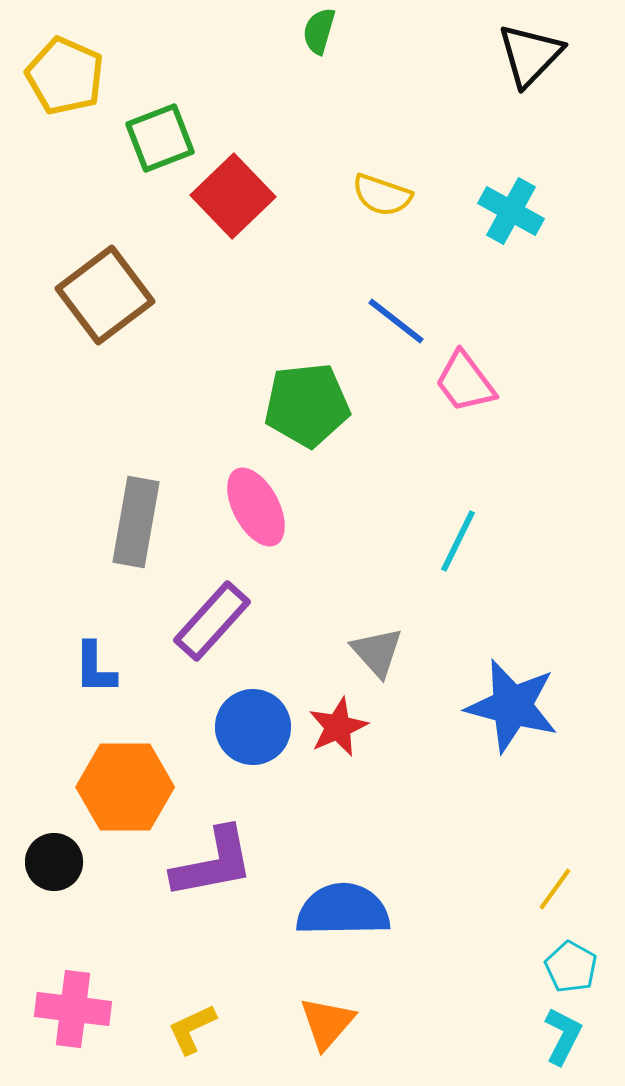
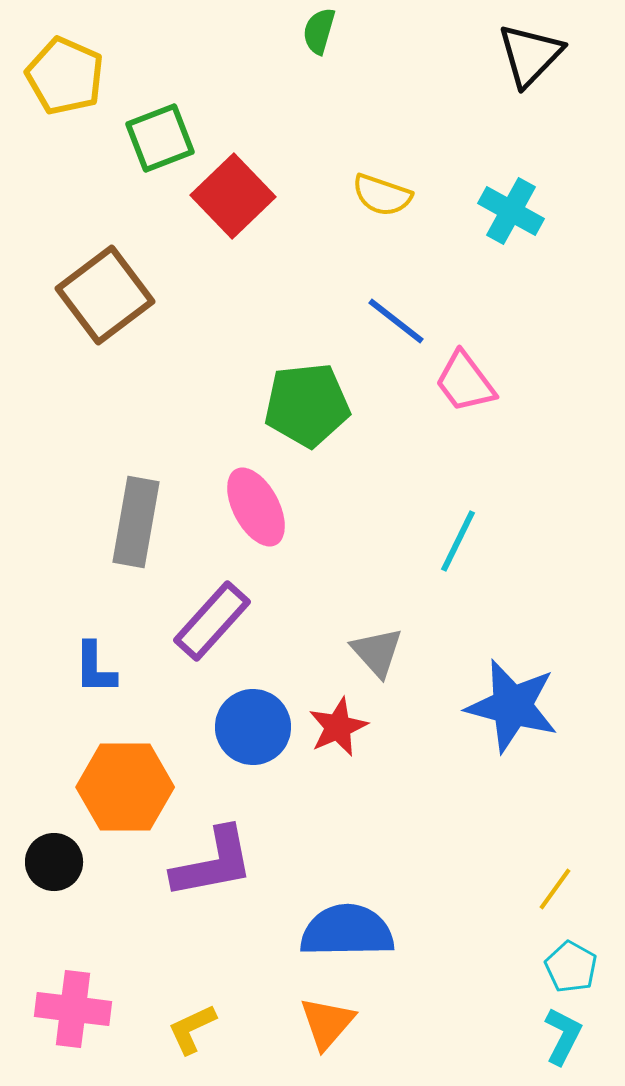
blue semicircle: moved 4 px right, 21 px down
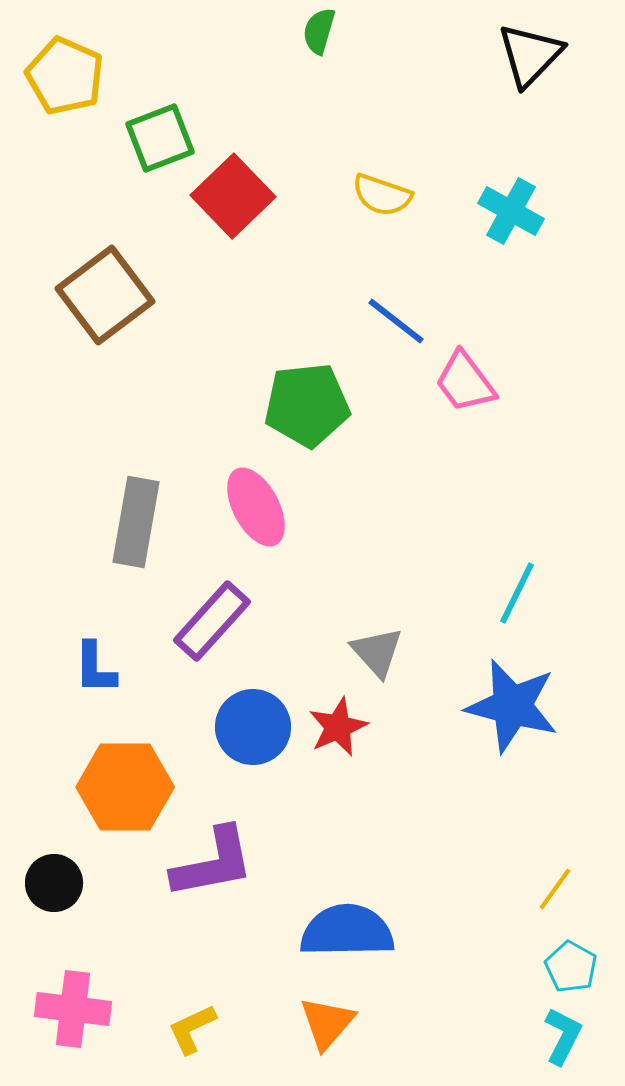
cyan line: moved 59 px right, 52 px down
black circle: moved 21 px down
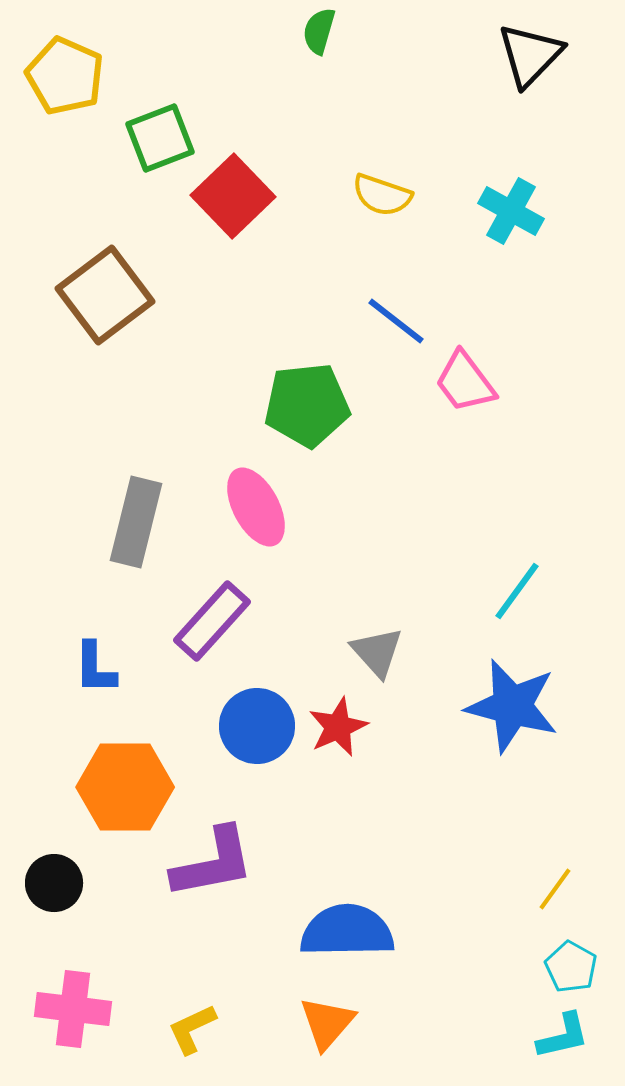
gray rectangle: rotated 4 degrees clockwise
cyan line: moved 2 px up; rotated 10 degrees clockwise
blue circle: moved 4 px right, 1 px up
cyan L-shape: rotated 50 degrees clockwise
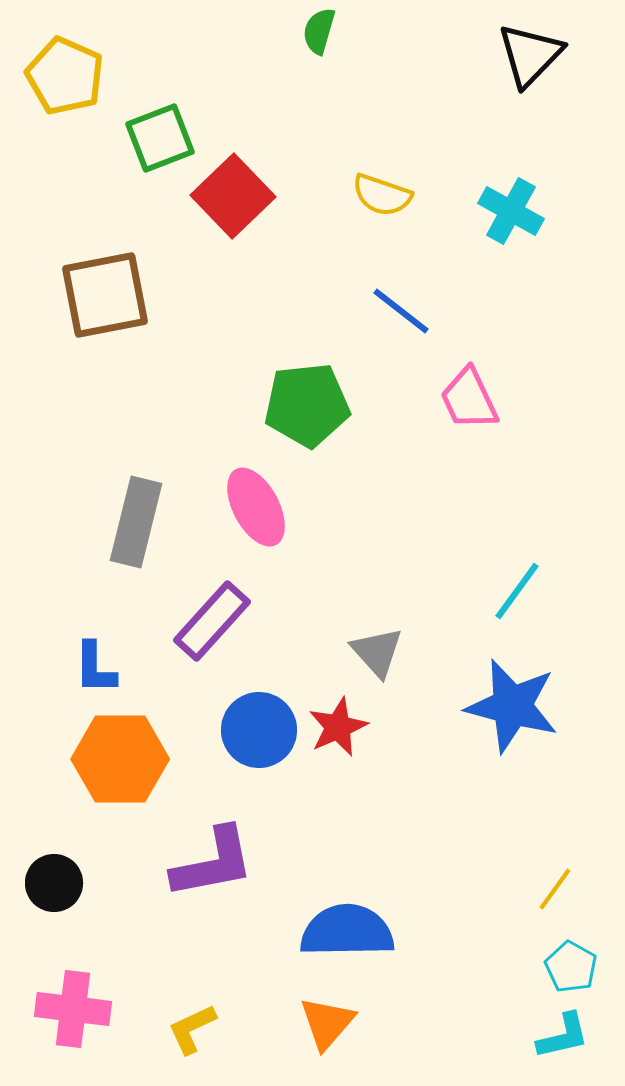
brown square: rotated 26 degrees clockwise
blue line: moved 5 px right, 10 px up
pink trapezoid: moved 4 px right, 17 px down; rotated 12 degrees clockwise
blue circle: moved 2 px right, 4 px down
orange hexagon: moved 5 px left, 28 px up
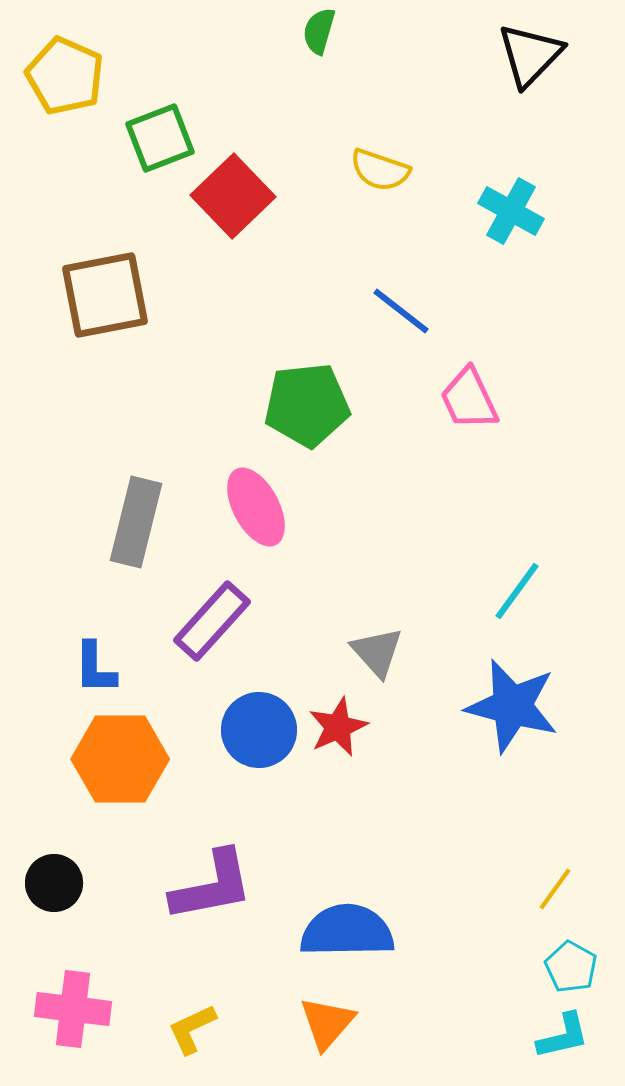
yellow semicircle: moved 2 px left, 25 px up
purple L-shape: moved 1 px left, 23 px down
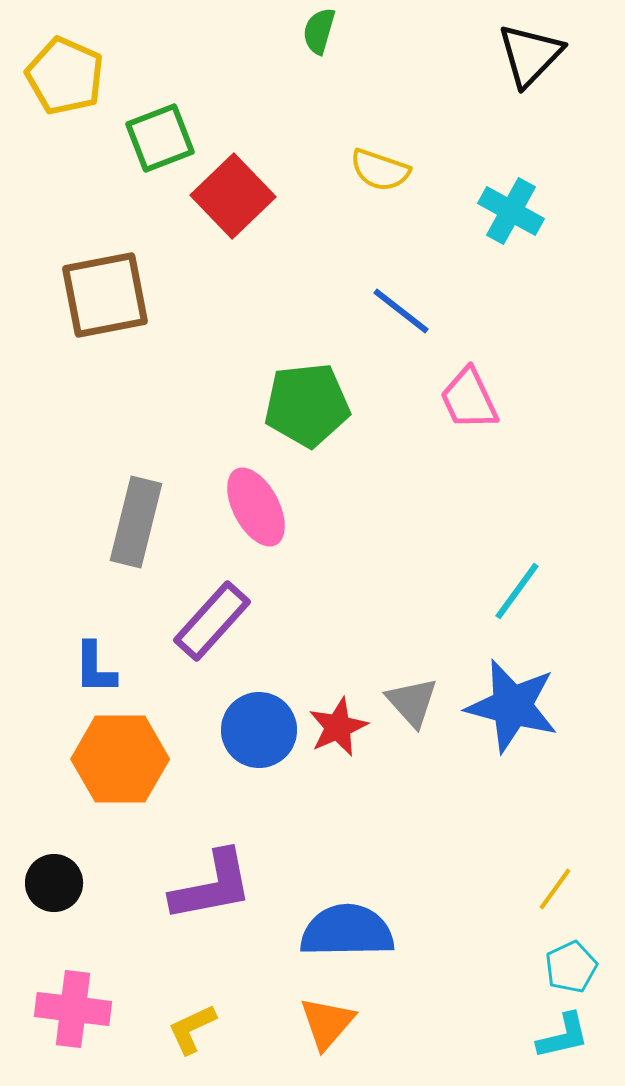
gray triangle: moved 35 px right, 50 px down
cyan pentagon: rotated 18 degrees clockwise
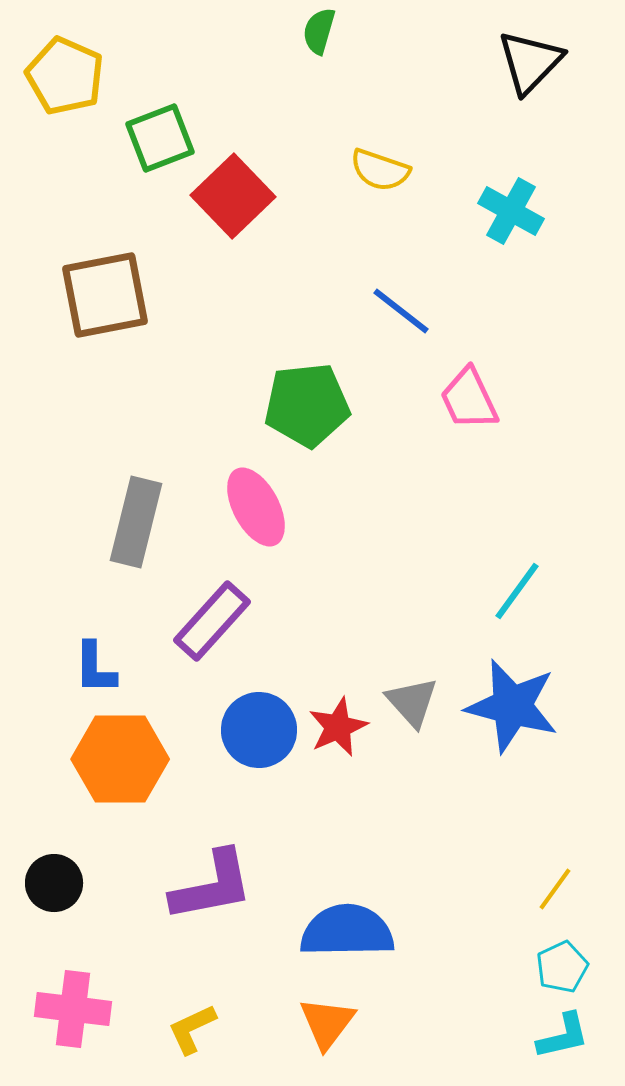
black triangle: moved 7 px down
cyan pentagon: moved 9 px left
orange triangle: rotated 4 degrees counterclockwise
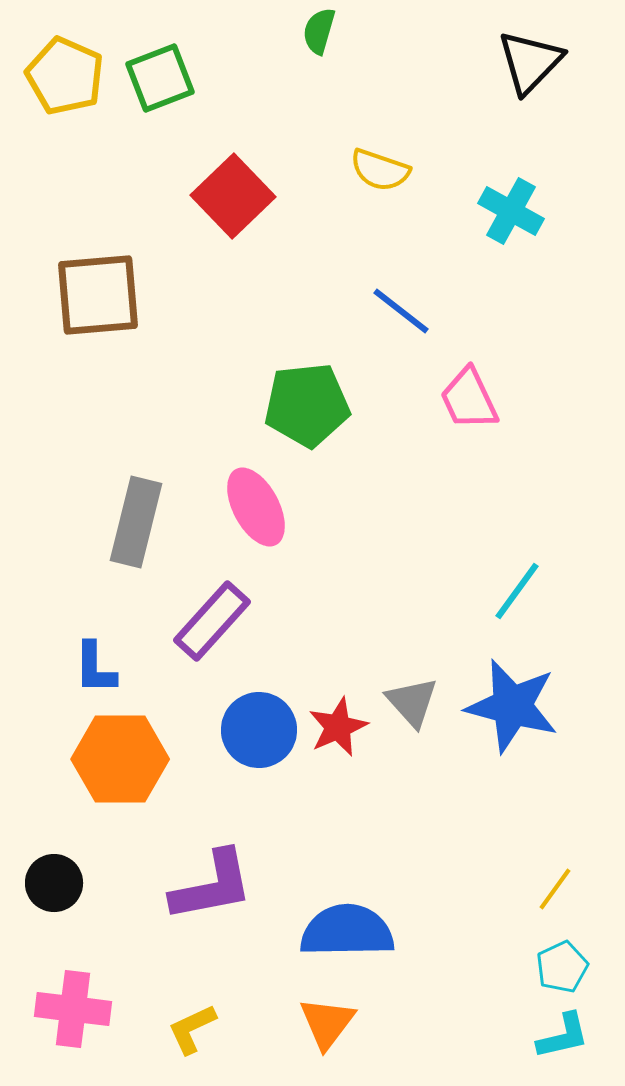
green square: moved 60 px up
brown square: moved 7 px left; rotated 6 degrees clockwise
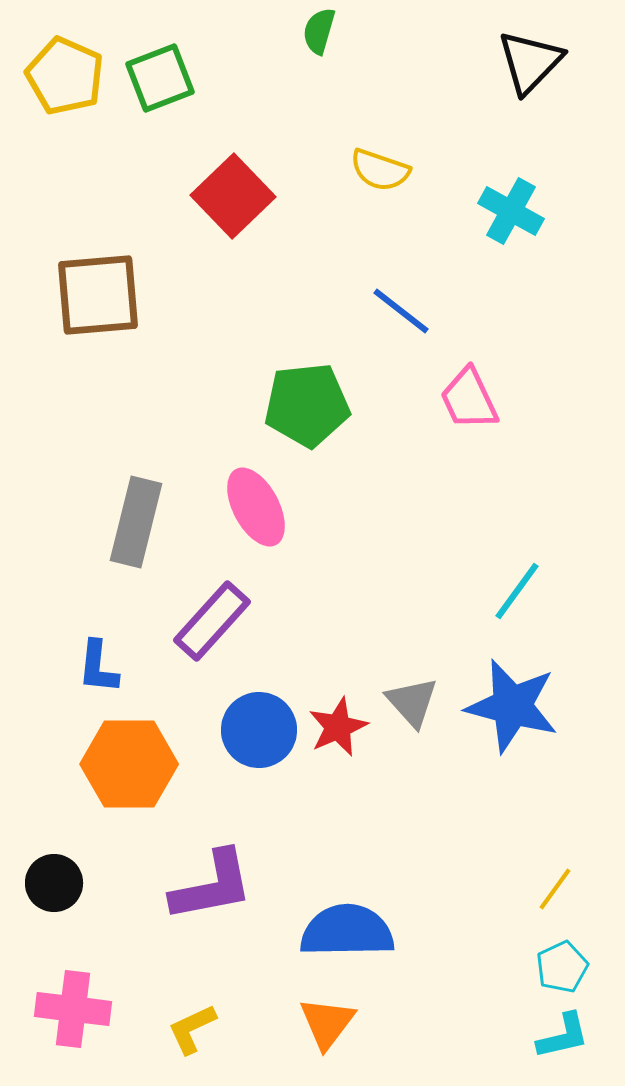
blue L-shape: moved 3 px right, 1 px up; rotated 6 degrees clockwise
orange hexagon: moved 9 px right, 5 px down
